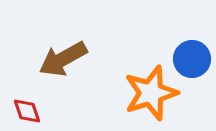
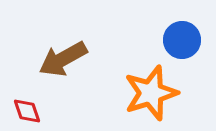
blue circle: moved 10 px left, 19 px up
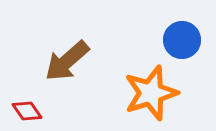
brown arrow: moved 4 px right, 2 px down; rotated 12 degrees counterclockwise
red diamond: rotated 16 degrees counterclockwise
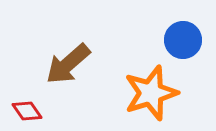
blue circle: moved 1 px right
brown arrow: moved 1 px right, 3 px down
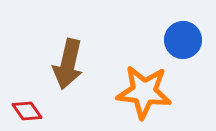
brown arrow: rotated 36 degrees counterclockwise
orange star: moved 7 px left, 1 px up; rotated 24 degrees clockwise
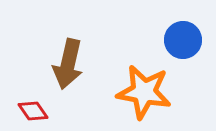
orange star: rotated 4 degrees clockwise
red diamond: moved 6 px right
